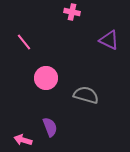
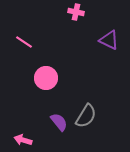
pink cross: moved 4 px right
pink line: rotated 18 degrees counterclockwise
gray semicircle: moved 21 px down; rotated 105 degrees clockwise
purple semicircle: moved 9 px right, 5 px up; rotated 18 degrees counterclockwise
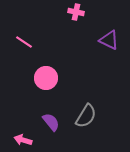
purple semicircle: moved 8 px left
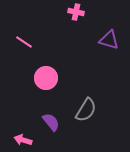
purple triangle: rotated 10 degrees counterclockwise
gray semicircle: moved 6 px up
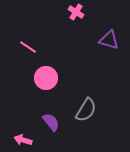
pink cross: rotated 21 degrees clockwise
pink line: moved 4 px right, 5 px down
